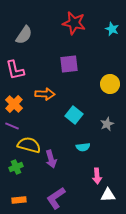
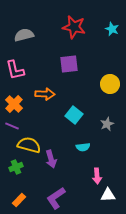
red star: moved 4 px down
gray semicircle: rotated 138 degrees counterclockwise
orange rectangle: rotated 40 degrees counterclockwise
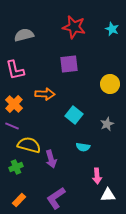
cyan semicircle: rotated 16 degrees clockwise
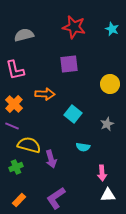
cyan square: moved 1 px left, 1 px up
pink arrow: moved 5 px right, 3 px up
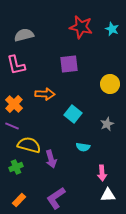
red star: moved 7 px right
pink L-shape: moved 1 px right, 5 px up
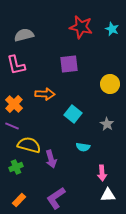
gray star: rotated 16 degrees counterclockwise
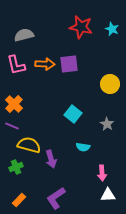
orange arrow: moved 30 px up
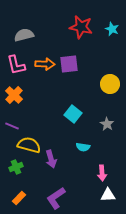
orange cross: moved 9 px up
orange rectangle: moved 2 px up
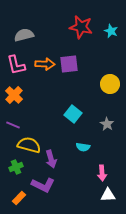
cyan star: moved 1 px left, 2 px down
purple line: moved 1 px right, 1 px up
purple L-shape: moved 13 px left, 13 px up; rotated 120 degrees counterclockwise
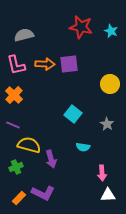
purple L-shape: moved 8 px down
